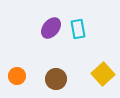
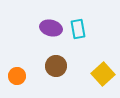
purple ellipse: rotated 65 degrees clockwise
brown circle: moved 13 px up
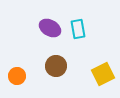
purple ellipse: moved 1 px left; rotated 15 degrees clockwise
yellow square: rotated 15 degrees clockwise
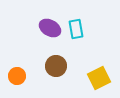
cyan rectangle: moved 2 px left
yellow square: moved 4 px left, 4 px down
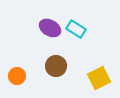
cyan rectangle: rotated 48 degrees counterclockwise
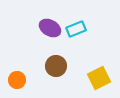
cyan rectangle: rotated 54 degrees counterclockwise
orange circle: moved 4 px down
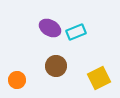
cyan rectangle: moved 3 px down
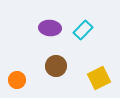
purple ellipse: rotated 25 degrees counterclockwise
cyan rectangle: moved 7 px right, 2 px up; rotated 24 degrees counterclockwise
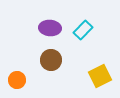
brown circle: moved 5 px left, 6 px up
yellow square: moved 1 px right, 2 px up
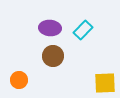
brown circle: moved 2 px right, 4 px up
yellow square: moved 5 px right, 7 px down; rotated 25 degrees clockwise
orange circle: moved 2 px right
